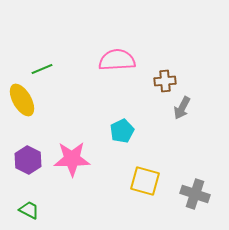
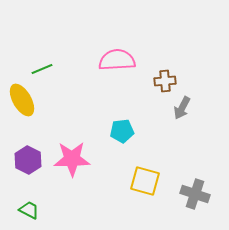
cyan pentagon: rotated 20 degrees clockwise
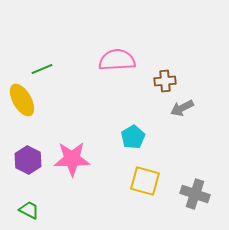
gray arrow: rotated 35 degrees clockwise
cyan pentagon: moved 11 px right, 6 px down; rotated 25 degrees counterclockwise
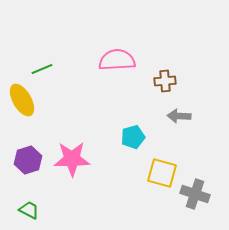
gray arrow: moved 3 px left, 8 px down; rotated 30 degrees clockwise
cyan pentagon: rotated 15 degrees clockwise
purple hexagon: rotated 16 degrees clockwise
yellow square: moved 17 px right, 8 px up
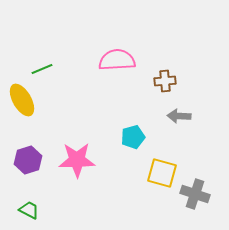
pink star: moved 5 px right, 1 px down
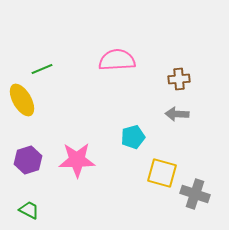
brown cross: moved 14 px right, 2 px up
gray arrow: moved 2 px left, 2 px up
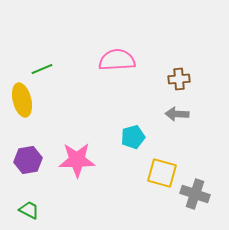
yellow ellipse: rotated 16 degrees clockwise
purple hexagon: rotated 8 degrees clockwise
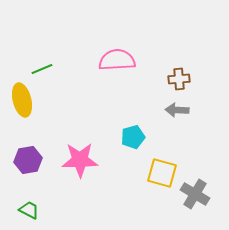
gray arrow: moved 4 px up
pink star: moved 3 px right
gray cross: rotated 12 degrees clockwise
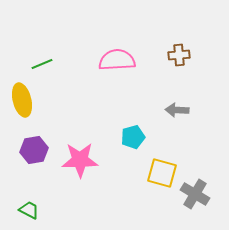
green line: moved 5 px up
brown cross: moved 24 px up
purple hexagon: moved 6 px right, 10 px up
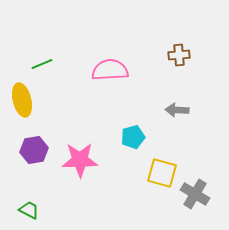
pink semicircle: moved 7 px left, 10 px down
